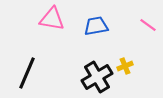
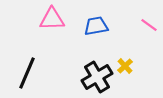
pink triangle: rotated 12 degrees counterclockwise
pink line: moved 1 px right
yellow cross: rotated 21 degrees counterclockwise
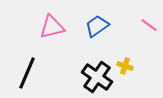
pink triangle: moved 8 px down; rotated 12 degrees counterclockwise
blue trapezoid: moved 1 px right; rotated 25 degrees counterclockwise
yellow cross: rotated 28 degrees counterclockwise
black cross: rotated 24 degrees counterclockwise
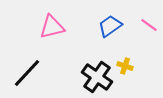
blue trapezoid: moved 13 px right
black line: rotated 20 degrees clockwise
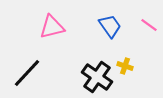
blue trapezoid: rotated 90 degrees clockwise
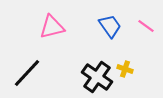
pink line: moved 3 px left, 1 px down
yellow cross: moved 3 px down
